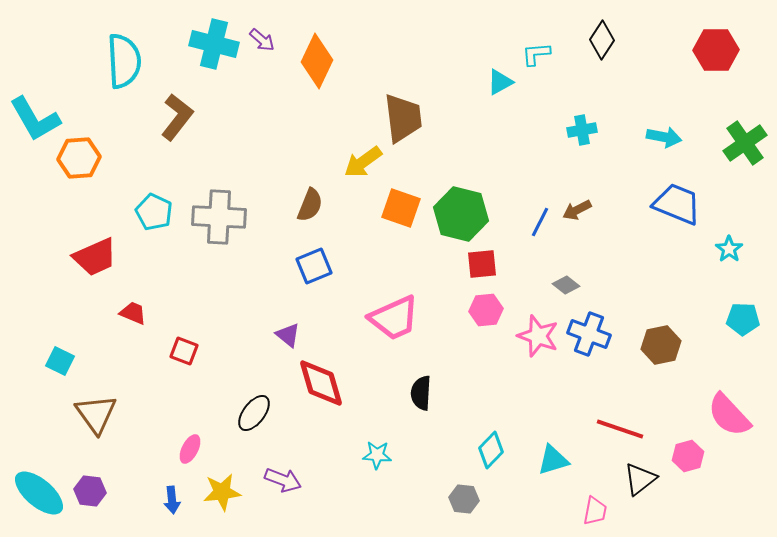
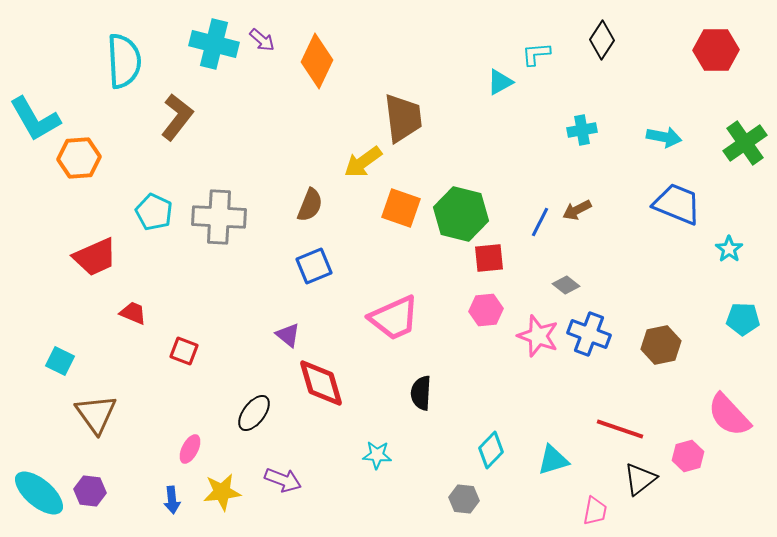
red square at (482, 264): moved 7 px right, 6 px up
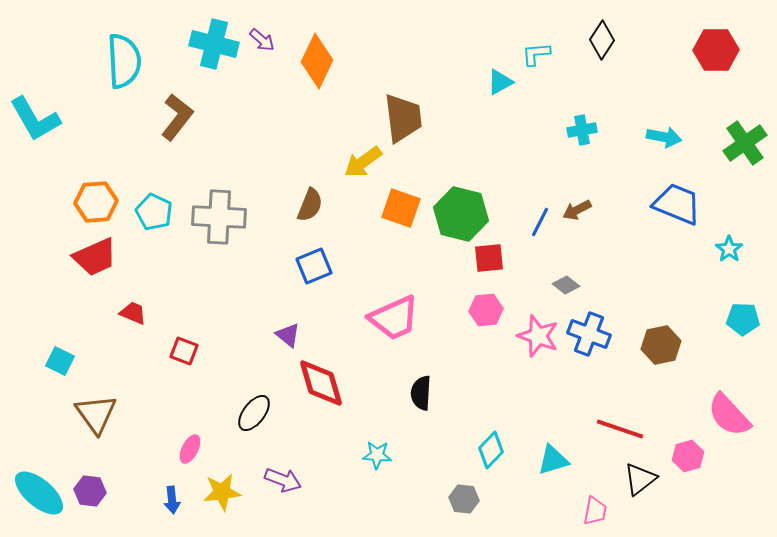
orange hexagon at (79, 158): moved 17 px right, 44 px down
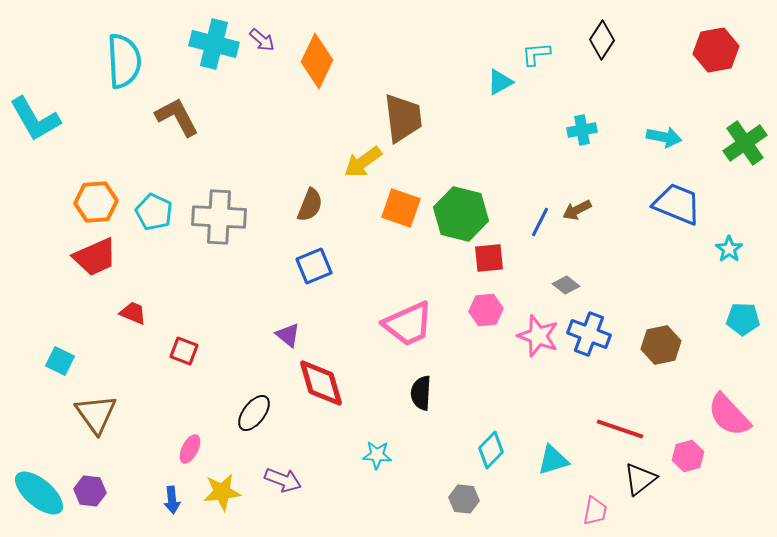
red hexagon at (716, 50): rotated 9 degrees counterclockwise
brown L-shape at (177, 117): rotated 66 degrees counterclockwise
pink trapezoid at (394, 318): moved 14 px right, 6 px down
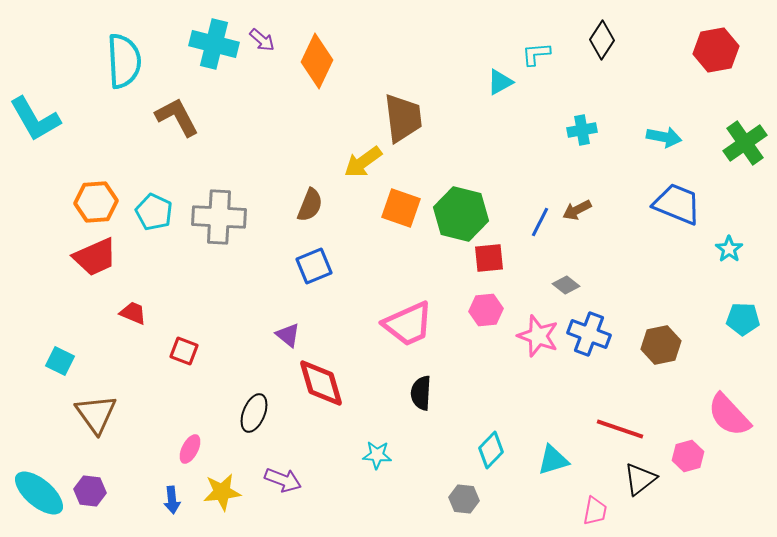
black ellipse at (254, 413): rotated 15 degrees counterclockwise
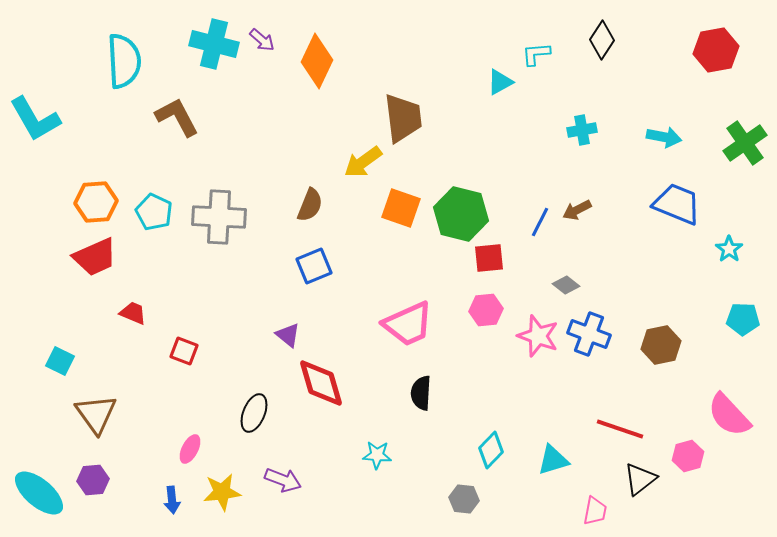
purple hexagon at (90, 491): moved 3 px right, 11 px up; rotated 12 degrees counterclockwise
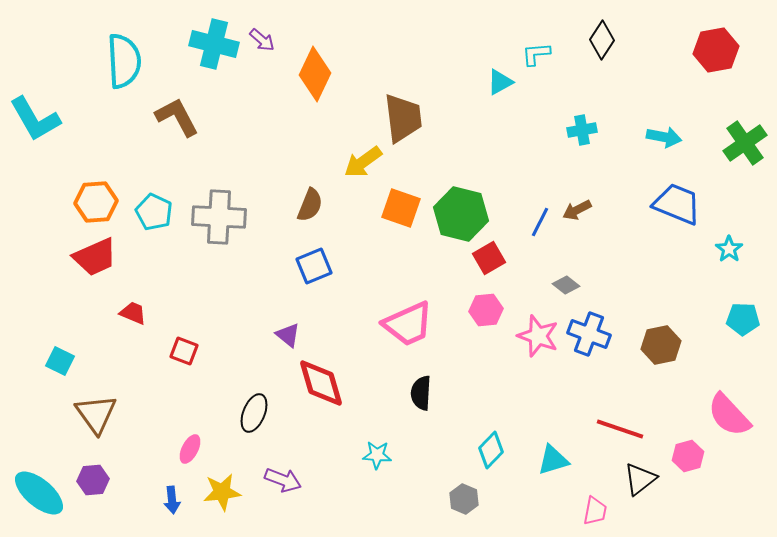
orange diamond at (317, 61): moved 2 px left, 13 px down
red square at (489, 258): rotated 24 degrees counterclockwise
gray hexagon at (464, 499): rotated 16 degrees clockwise
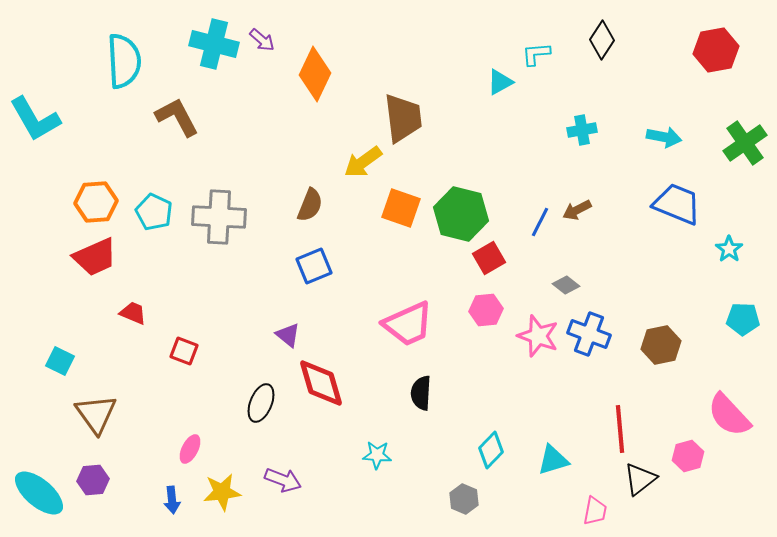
black ellipse at (254, 413): moved 7 px right, 10 px up
red line at (620, 429): rotated 66 degrees clockwise
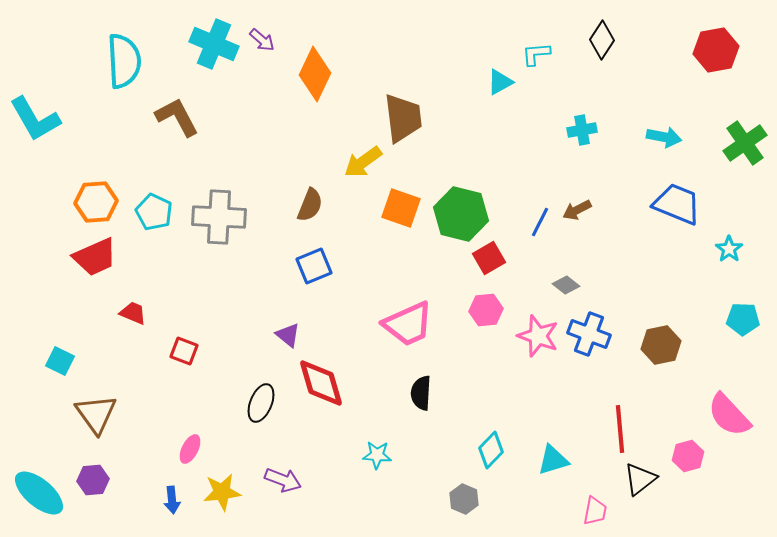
cyan cross at (214, 44): rotated 9 degrees clockwise
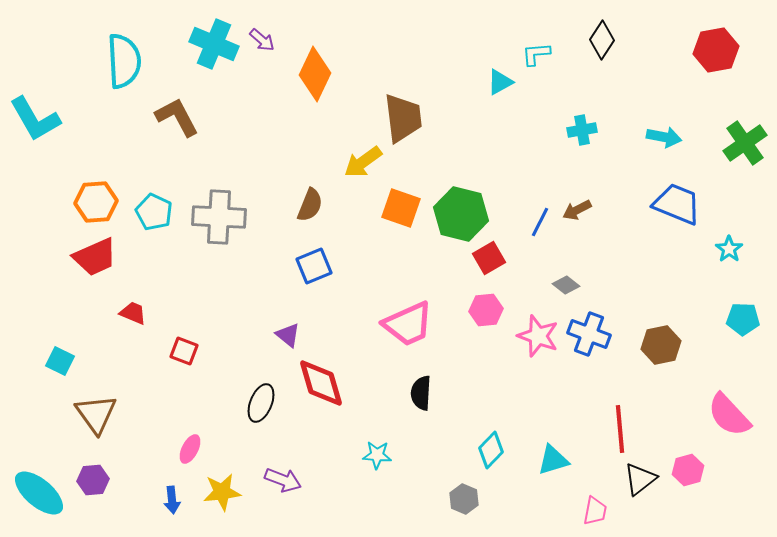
pink hexagon at (688, 456): moved 14 px down
